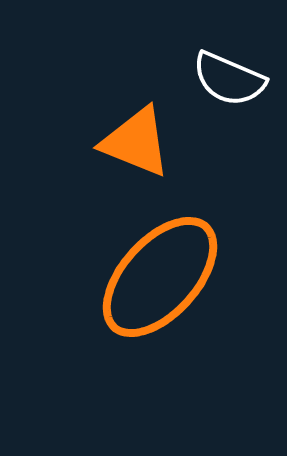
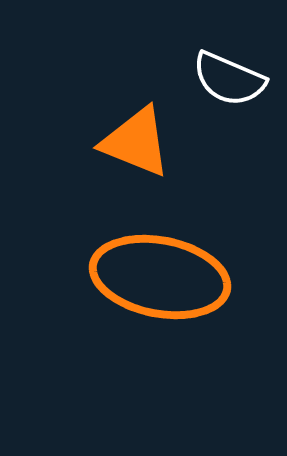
orange ellipse: rotated 59 degrees clockwise
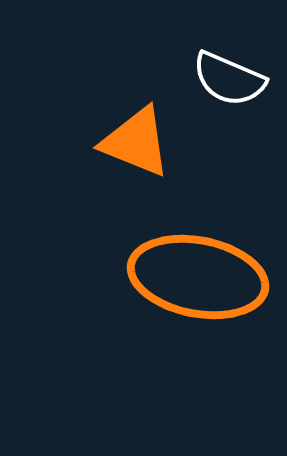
orange ellipse: moved 38 px right
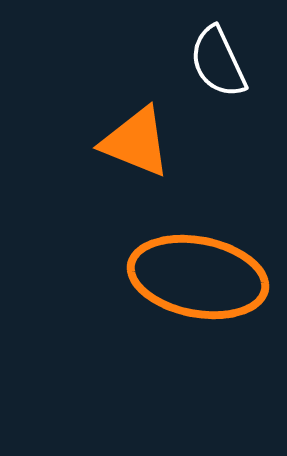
white semicircle: moved 11 px left, 17 px up; rotated 42 degrees clockwise
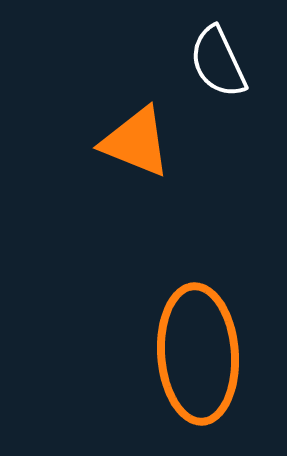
orange ellipse: moved 77 px down; rotated 75 degrees clockwise
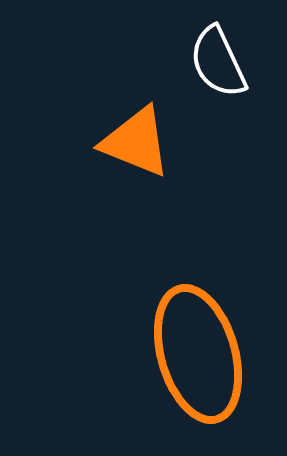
orange ellipse: rotated 12 degrees counterclockwise
